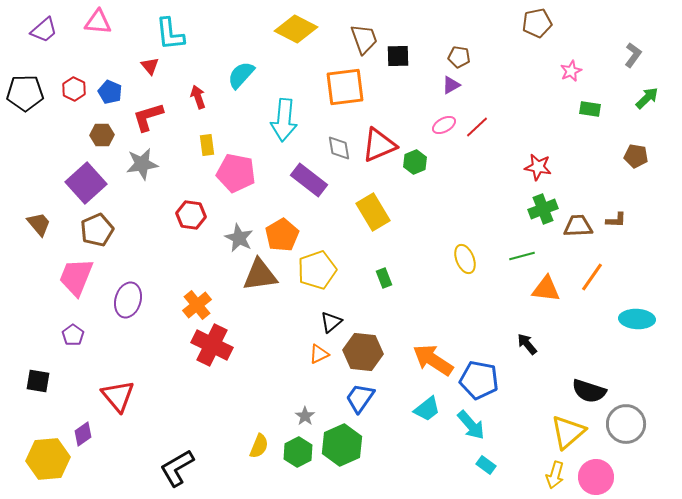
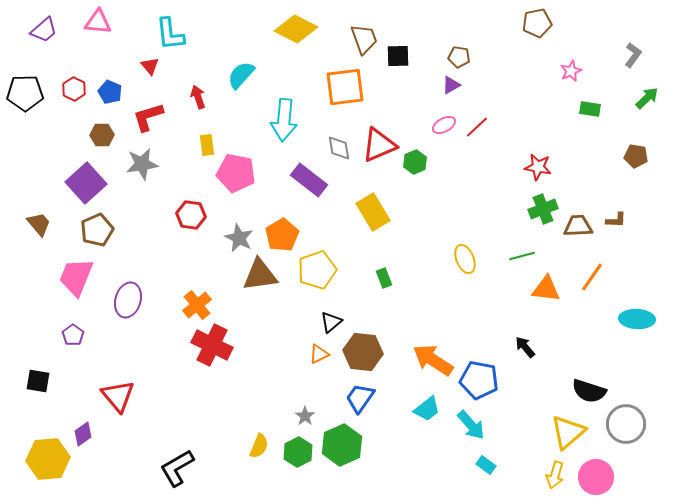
black arrow at (527, 344): moved 2 px left, 3 px down
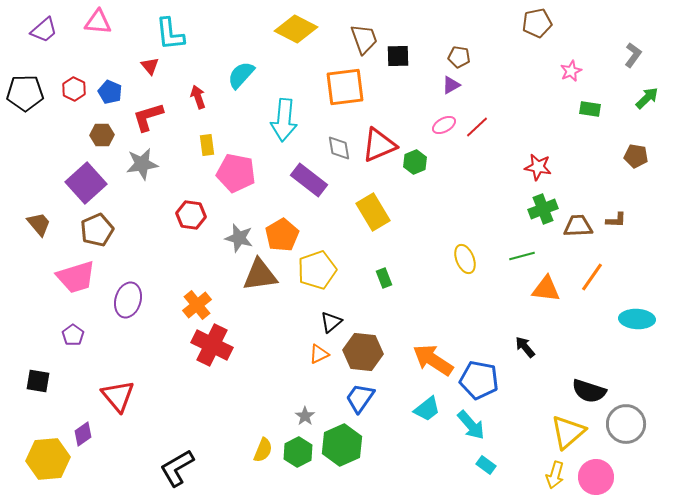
gray star at (239, 238): rotated 12 degrees counterclockwise
pink trapezoid at (76, 277): rotated 129 degrees counterclockwise
yellow semicircle at (259, 446): moved 4 px right, 4 px down
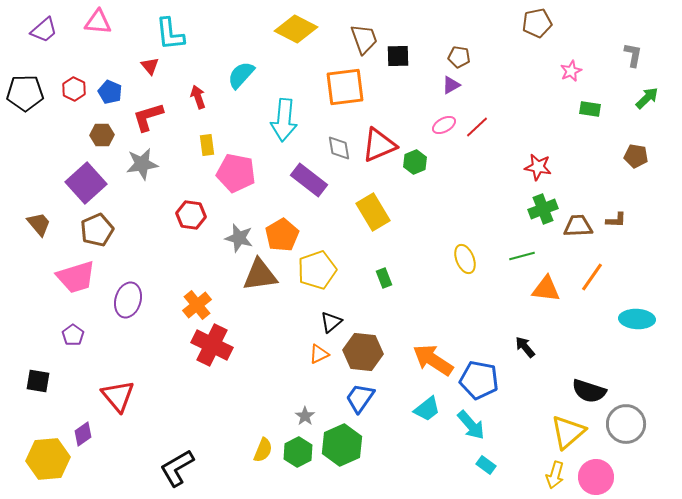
gray L-shape at (633, 55): rotated 25 degrees counterclockwise
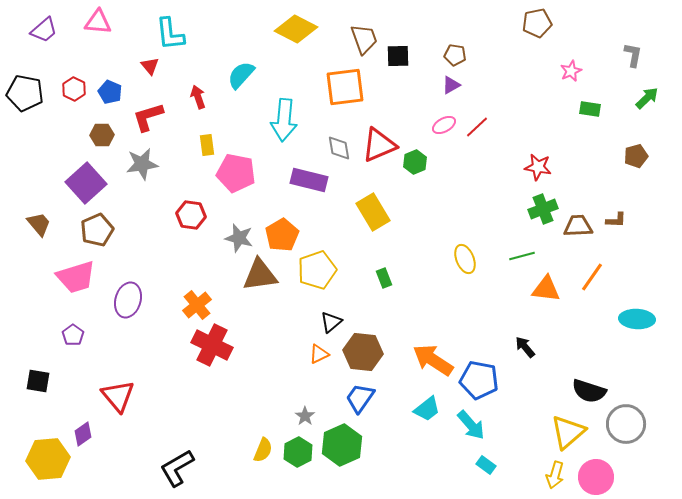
brown pentagon at (459, 57): moved 4 px left, 2 px up
black pentagon at (25, 93): rotated 12 degrees clockwise
brown pentagon at (636, 156): rotated 25 degrees counterclockwise
purple rectangle at (309, 180): rotated 24 degrees counterclockwise
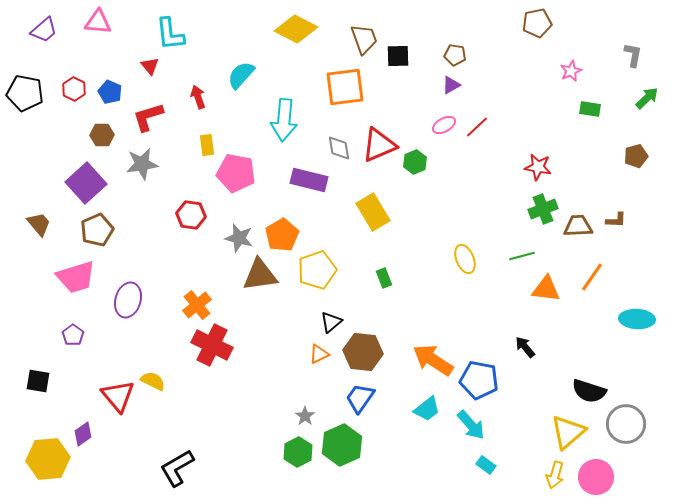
yellow semicircle at (263, 450): moved 110 px left, 69 px up; rotated 85 degrees counterclockwise
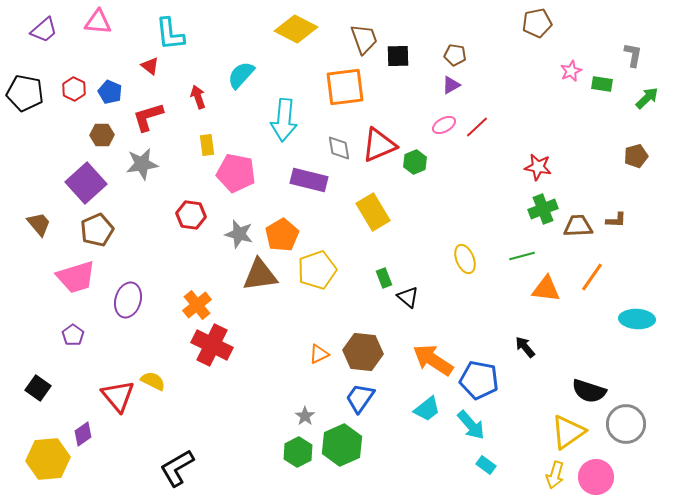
red triangle at (150, 66): rotated 12 degrees counterclockwise
green rectangle at (590, 109): moved 12 px right, 25 px up
gray star at (239, 238): moved 4 px up
black triangle at (331, 322): moved 77 px right, 25 px up; rotated 40 degrees counterclockwise
black square at (38, 381): moved 7 px down; rotated 25 degrees clockwise
yellow triangle at (568, 432): rotated 6 degrees clockwise
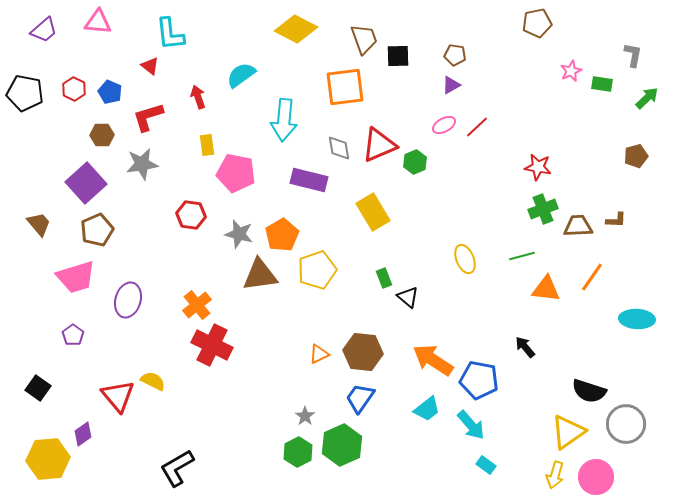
cyan semicircle at (241, 75): rotated 12 degrees clockwise
